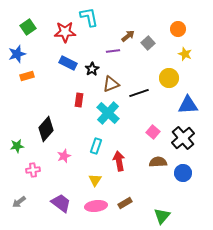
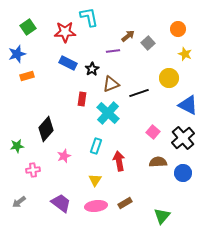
red rectangle: moved 3 px right, 1 px up
blue triangle: rotated 30 degrees clockwise
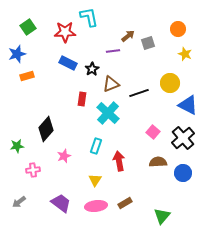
gray square: rotated 24 degrees clockwise
yellow circle: moved 1 px right, 5 px down
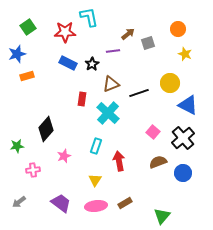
brown arrow: moved 2 px up
black star: moved 5 px up
brown semicircle: rotated 18 degrees counterclockwise
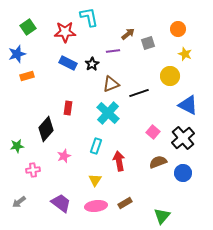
yellow circle: moved 7 px up
red rectangle: moved 14 px left, 9 px down
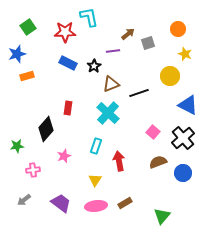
black star: moved 2 px right, 2 px down
gray arrow: moved 5 px right, 2 px up
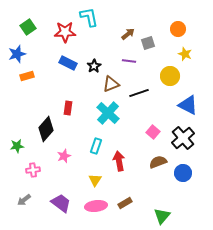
purple line: moved 16 px right, 10 px down; rotated 16 degrees clockwise
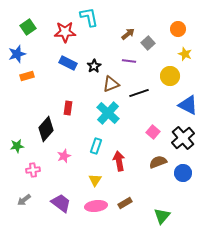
gray square: rotated 24 degrees counterclockwise
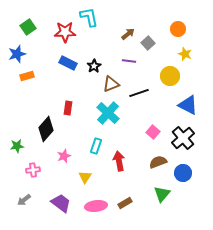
yellow triangle: moved 10 px left, 3 px up
green triangle: moved 22 px up
